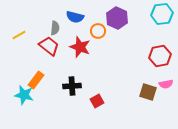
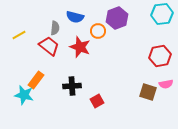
purple hexagon: rotated 15 degrees clockwise
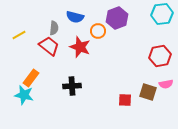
gray semicircle: moved 1 px left
orange rectangle: moved 5 px left, 2 px up
red square: moved 28 px right, 1 px up; rotated 32 degrees clockwise
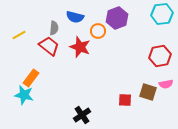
black cross: moved 10 px right, 29 px down; rotated 30 degrees counterclockwise
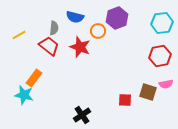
cyan hexagon: moved 9 px down
orange rectangle: moved 3 px right
